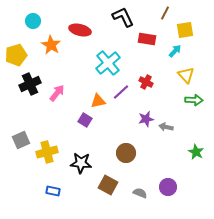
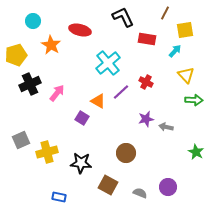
orange triangle: rotated 42 degrees clockwise
purple square: moved 3 px left, 2 px up
blue rectangle: moved 6 px right, 6 px down
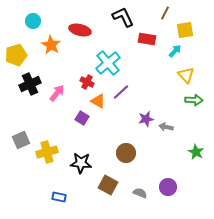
red cross: moved 59 px left
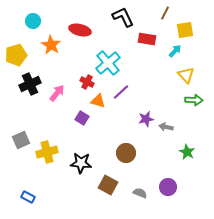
orange triangle: rotated 14 degrees counterclockwise
green star: moved 9 px left
blue rectangle: moved 31 px left; rotated 16 degrees clockwise
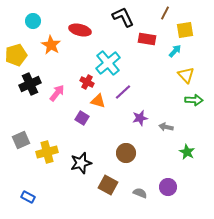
purple line: moved 2 px right
purple star: moved 6 px left, 1 px up
black star: rotated 20 degrees counterclockwise
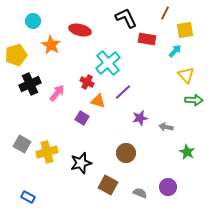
black L-shape: moved 3 px right, 1 px down
gray square: moved 1 px right, 4 px down; rotated 36 degrees counterclockwise
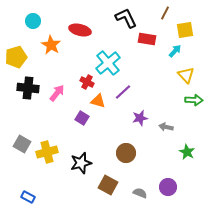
yellow pentagon: moved 2 px down
black cross: moved 2 px left, 4 px down; rotated 30 degrees clockwise
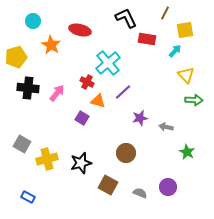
yellow cross: moved 7 px down
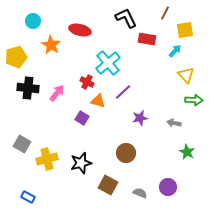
gray arrow: moved 8 px right, 4 px up
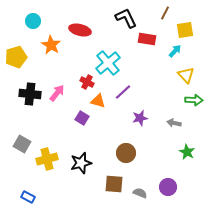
black cross: moved 2 px right, 6 px down
brown square: moved 6 px right, 1 px up; rotated 24 degrees counterclockwise
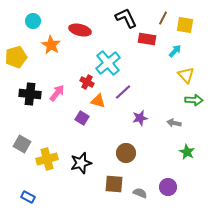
brown line: moved 2 px left, 5 px down
yellow square: moved 5 px up; rotated 18 degrees clockwise
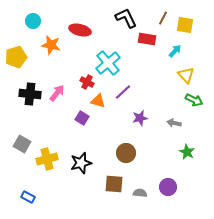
orange star: rotated 18 degrees counterclockwise
green arrow: rotated 24 degrees clockwise
gray semicircle: rotated 16 degrees counterclockwise
